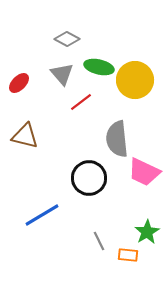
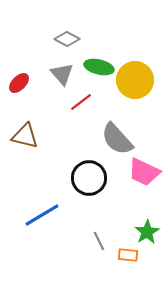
gray semicircle: rotated 36 degrees counterclockwise
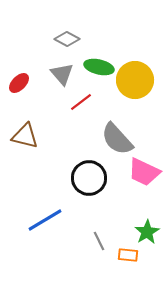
blue line: moved 3 px right, 5 px down
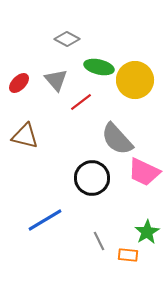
gray triangle: moved 6 px left, 6 px down
black circle: moved 3 px right
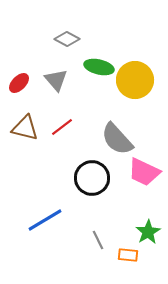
red line: moved 19 px left, 25 px down
brown triangle: moved 8 px up
green star: moved 1 px right
gray line: moved 1 px left, 1 px up
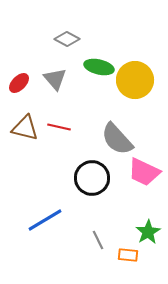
gray triangle: moved 1 px left, 1 px up
red line: moved 3 px left; rotated 50 degrees clockwise
